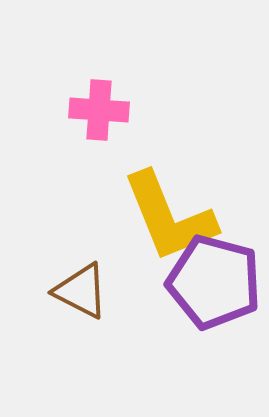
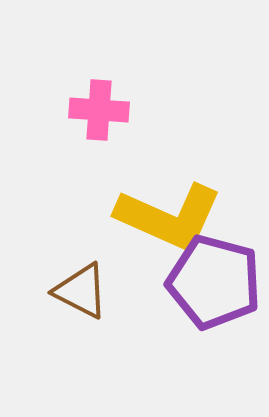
yellow L-shape: rotated 44 degrees counterclockwise
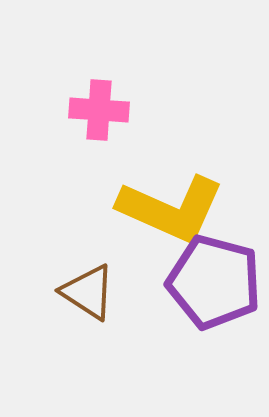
yellow L-shape: moved 2 px right, 8 px up
brown triangle: moved 7 px right, 1 px down; rotated 6 degrees clockwise
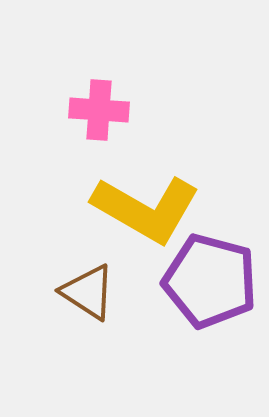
yellow L-shape: moved 25 px left; rotated 6 degrees clockwise
purple pentagon: moved 4 px left, 1 px up
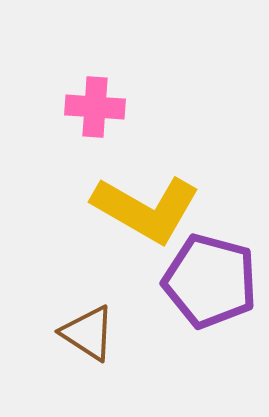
pink cross: moved 4 px left, 3 px up
brown triangle: moved 41 px down
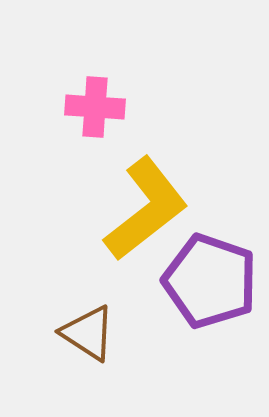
yellow L-shape: rotated 68 degrees counterclockwise
purple pentagon: rotated 4 degrees clockwise
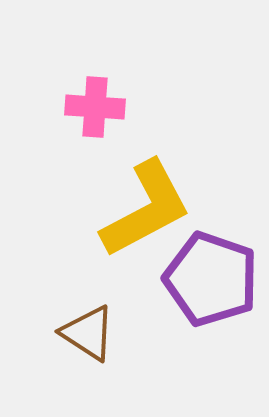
yellow L-shape: rotated 10 degrees clockwise
purple pentagon: moved 1 px right, 2 px up
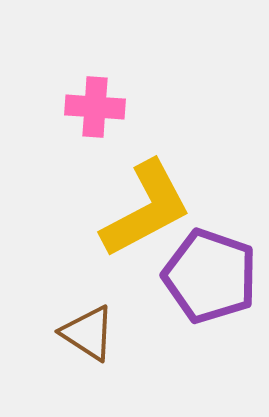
purple pentagon: moved 1 px left, 3 px up
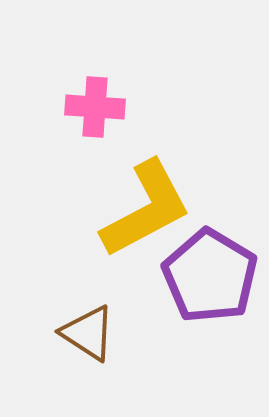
purple pentagon: rotated 12 degrees clockwise
